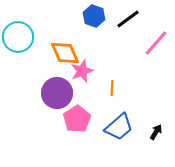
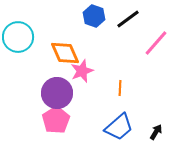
orange line: moved 8 px right
pink pentagon: moved 21 px left, 1 px down
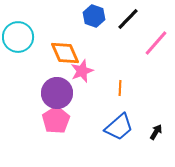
black line: rotated 10 degrees counterclockwise
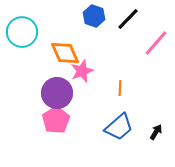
cyan circle: moved 4 px right, 5 px up
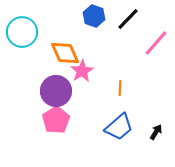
pink star: rotated 10 degrees counterclockwise
purple circle: moved 1 px left, 2 px up
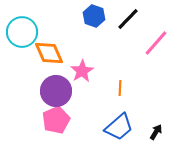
orange diamond: moved 16 px left
pink pentagon: rotated 8 degrees clockwise
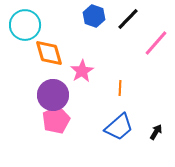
cyan circle: moved 3 px right, 7 px up
orange diamond: rotated 8 degrees clockwise
purple circle: moved 3 px left, 4 px down
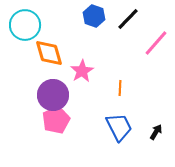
blue trapezoid: rotated 76 degrees counterclockwise
